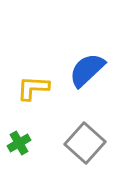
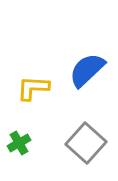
gray square: moved 1 px right
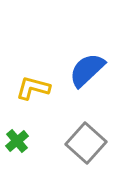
yellow L-shape: rotated 12 degrees clockwise
green cross: moved 2 px left, 2 px up; rotated 10 degrees counterclockwise
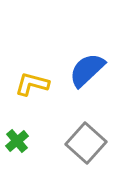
yellow L-shape: moved 1 px left, 4 px up
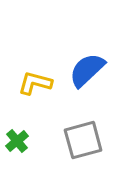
yellow L-shape: moved 3 px right, 1 px up
gray square: moved 3 px left, 3 px up; rotated 33 degrees clockwise
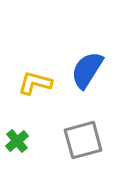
blue semicircle: rotated 15 degrees counterclockwise
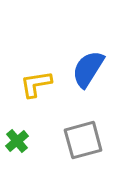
blue semicircle: moved 1 px right, 1 px up
yellow L-shape: moved 1 px right, 1 px down; rotated 24 degrees counterclockwise
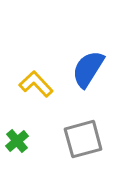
yellow L-shape: rotated 56 degrees clockwise
gray square: moved 1 px up
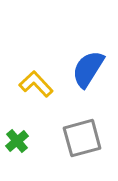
gray square: moved 1 px left, 1 px up
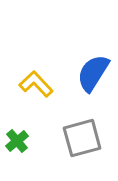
blue semicircle: moved 5 px right, 4 px down
